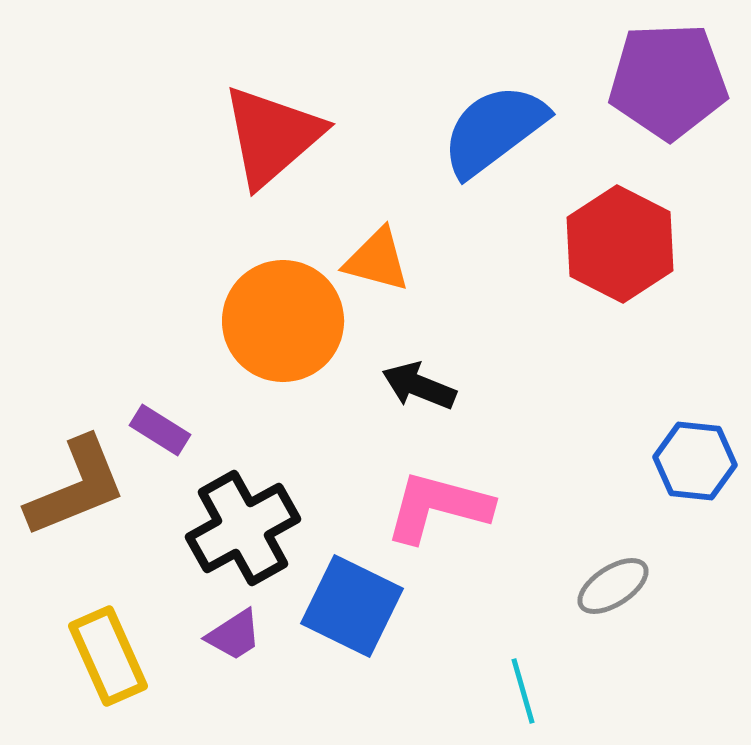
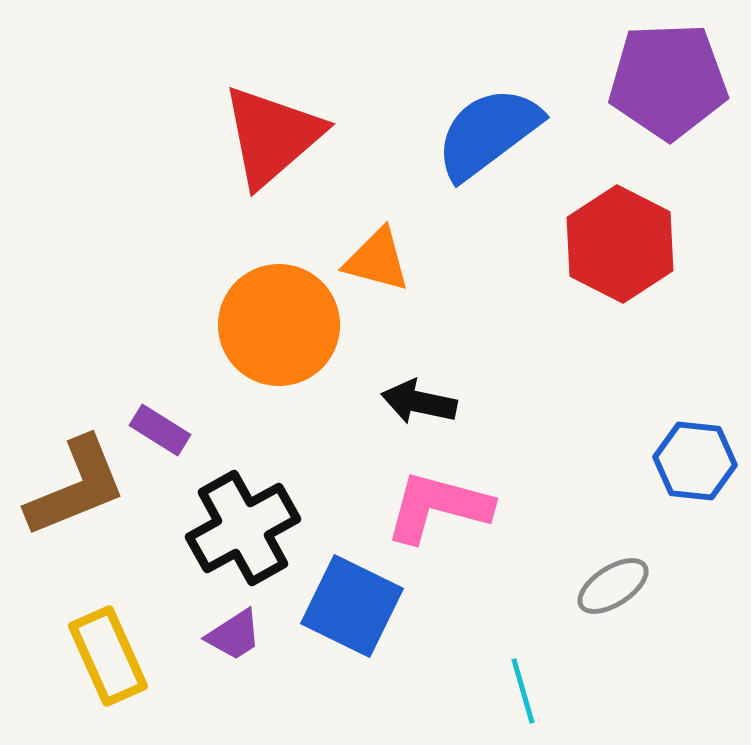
blue semicircle: moved 6 px left, 3 px down
orange circle: moved 4 px left, 4 px down
black arrow: moved 16 px down; rotated 10 degrees counterclockwise
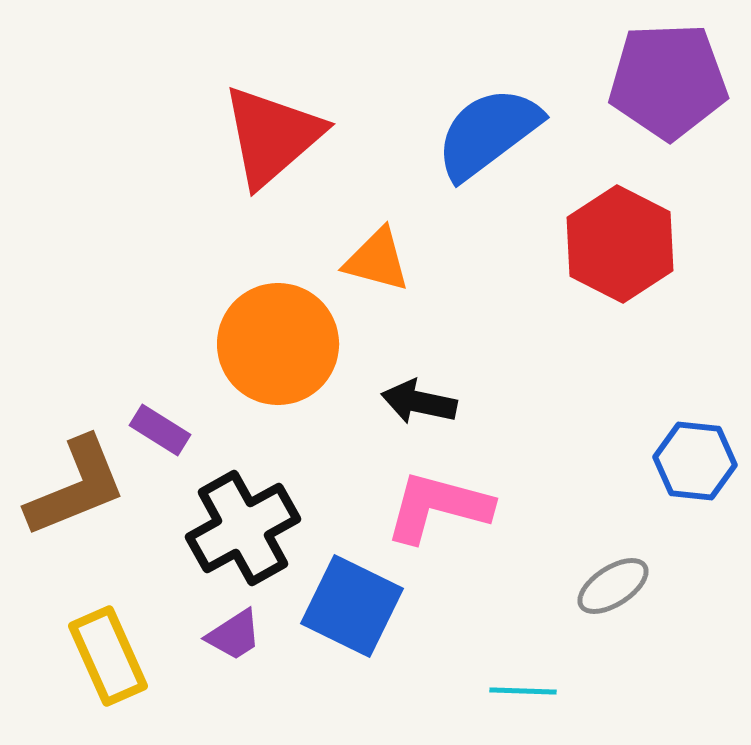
orange circle: moved 1 px left, 19 px down
cyan line: rotated 72 degrees counterclockwise
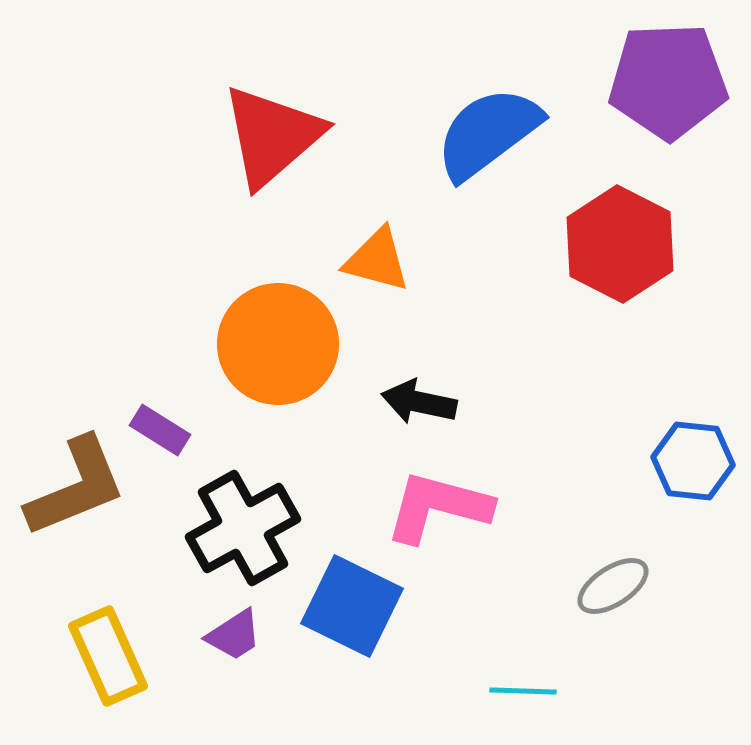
blue hexagon: moved 2 px left
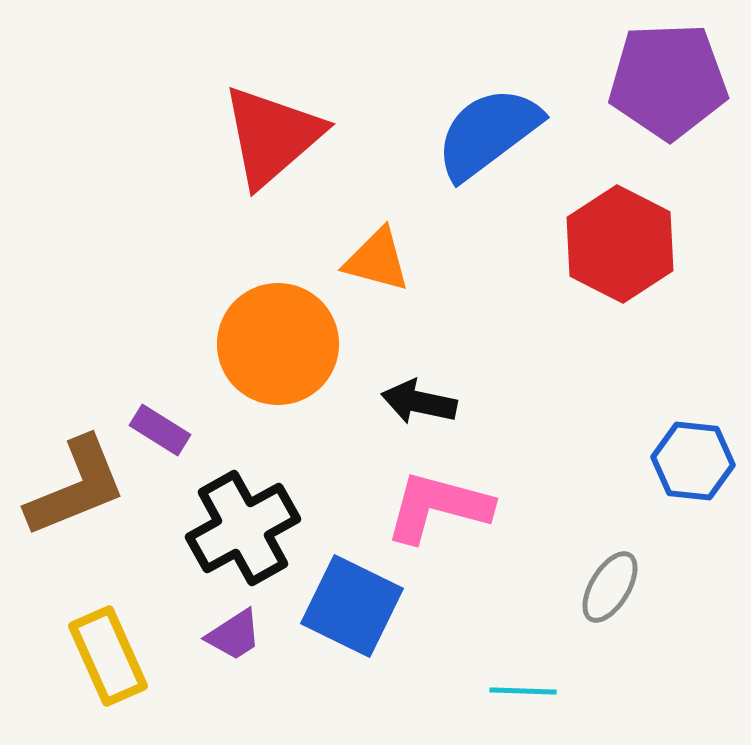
gray ellipse: moved 3 px left, 1 px down; rotated 26 degrees counterclockwise
